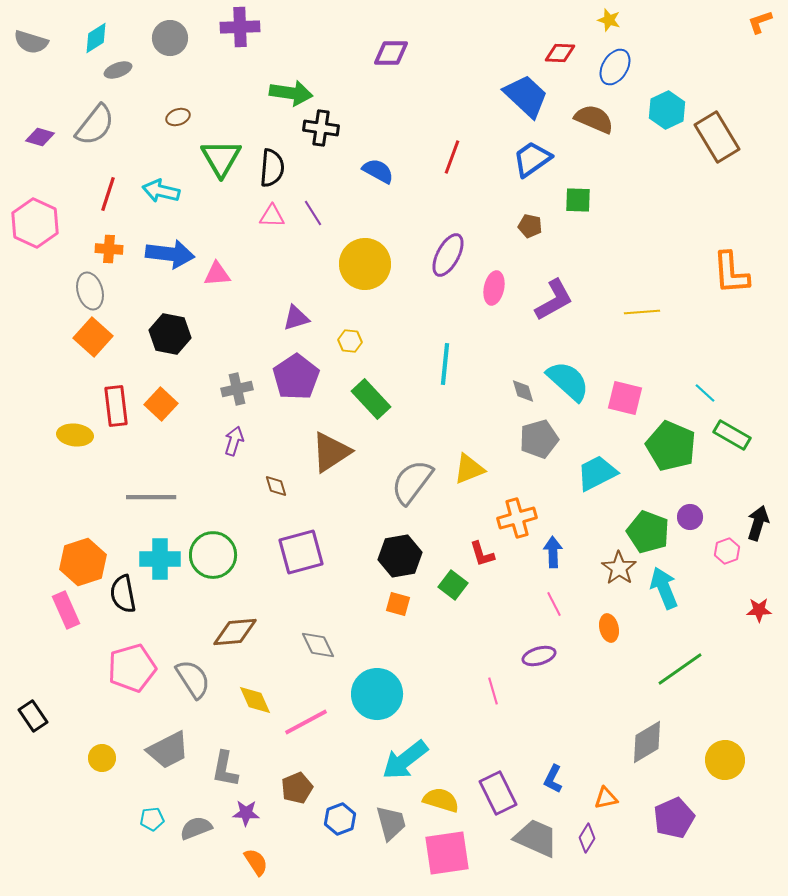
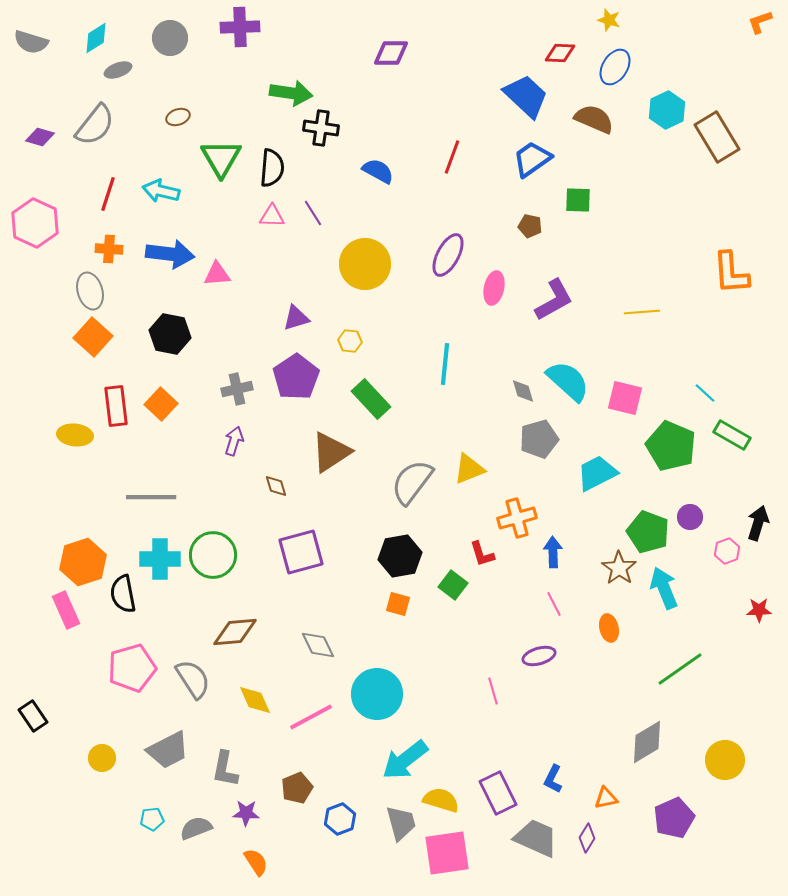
pink line at (306, 722): moved 5 px right, 5 px up
gray trapezoid at (391, 823): moved 10 px right
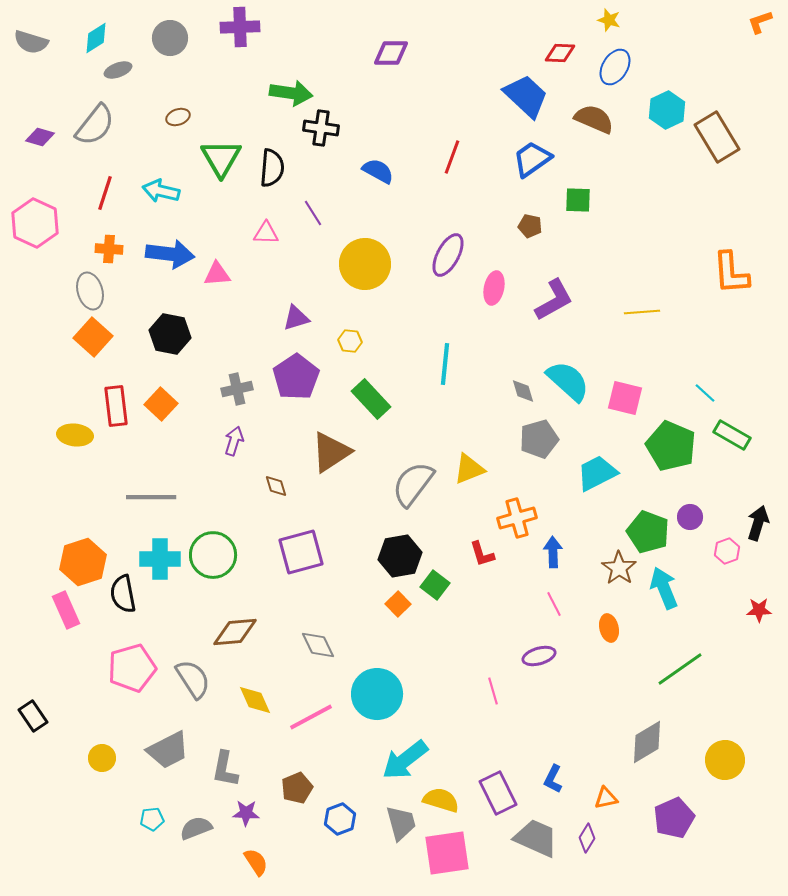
red line at (108, 194): moved 3 px left, 1 px up
pink triangle at (272, 216): moved 6 px left, 17 px down
gray semicircle at (412, 482): moved 1 px right, 2 px down
green square at (453, 585): moved 18 px left
orange square at (398, 604): rotated 30 degrees clockwise
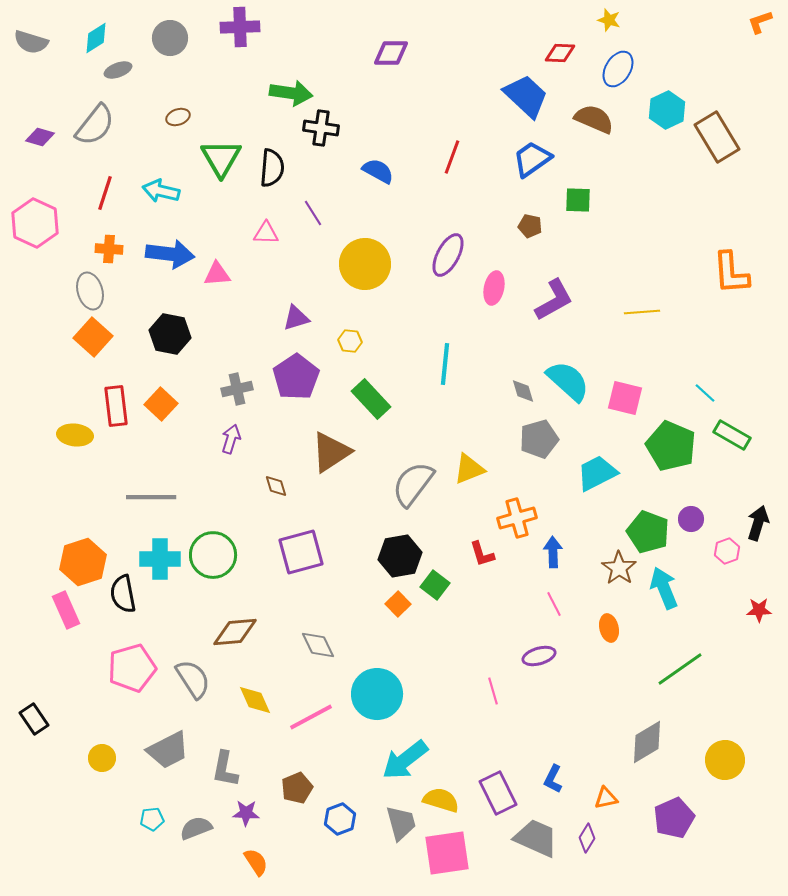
blue ellipse at (615, 67): moved 3 px right, 2 px down
purple arrow at (234, 441): moved 3 px left, 2 px up
purple circle at (690, 517): moved 1 px right, 2 px down
black rectangle at (33, 716): moved 1 px right, 3 px down
